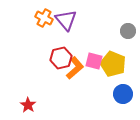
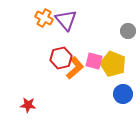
red star: rotated 28 degrees counterclockwise
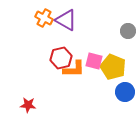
purple triangle: rotated 20 degrees counterclockwise
yellow pentagon: moved 3 px down
orange L-shape: moved 1 px left, 1 px down; rotated 40 degrees clockwise
blue circle: moved 2 px right, 2 px up
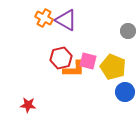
pink square: moved 6 px left
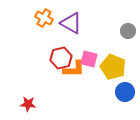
purple triangle: moved 5 px right, 3 px down
pink square: moved 1 px right, 2 px up
red star: moved 1 px up
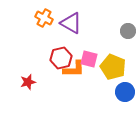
red star: moved 22 px up; rotated 21 degrees counterclockwise
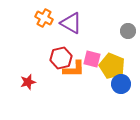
pink square: moved 3 px right
yellow pentagon: moved 1 px left, 1 px up
blue circle: moved 4 px left, 8 px up
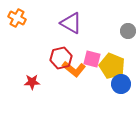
orange cross: moved 27 px left
orange L-shape: rotated 40 degrees clockwise
red star: moved 4 px right; rotated 14 degrees clockwise
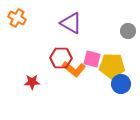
red hexagon: rotated 15 degrees clockwise
yellow pentagon: rotated 20 degrees counterclockwise
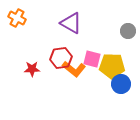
red hexagon: rotated 10 degrees counterclockwise
red star: moved 13 px up
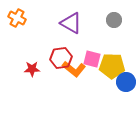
gray circle: moved 14 px left, 11 px up
blue circle: moved 5 px right, 2 px up
